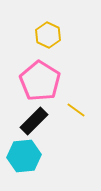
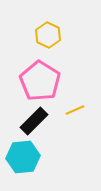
yellow line: moved 1 px left; rotated 60 degrees counterclockwise
cyan hexagon: moved 1 px left, 1 px down
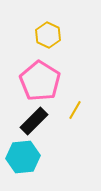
yellow line: rotated 36 degrees counterclockwise
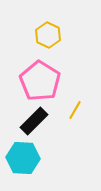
cyan hexagon: moved 1 px down; rotated 8 degrees clockwise
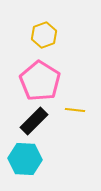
yellow hexagon: moved 4 px left; rotated 15 degrees clockwise
yellow line: rotated 66 degrees clockwise
cyan hexagon: moved 2 px right, 1 px down
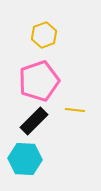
pink pentagon: moved 1 px left; rotated 21 degrees clockwise
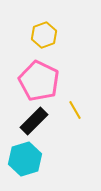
pink pentagon: rotated 27 degrees counterclockwise
yellow line: rotated 54 degrees clockwise
cyan hexagon: rotated 20 degrees counterclockwise
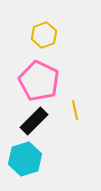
yellow line: rotated 18 degrees clockwise
